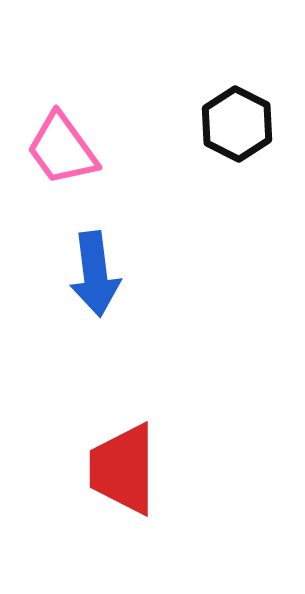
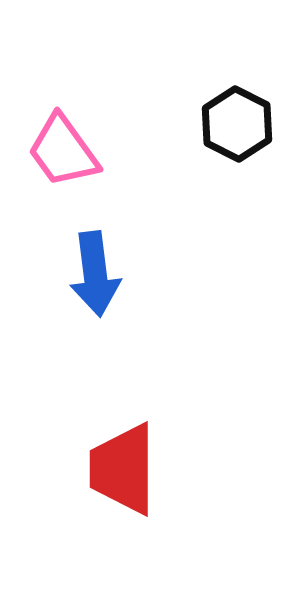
pink trapezoid: moved 1 px right, 2 px down
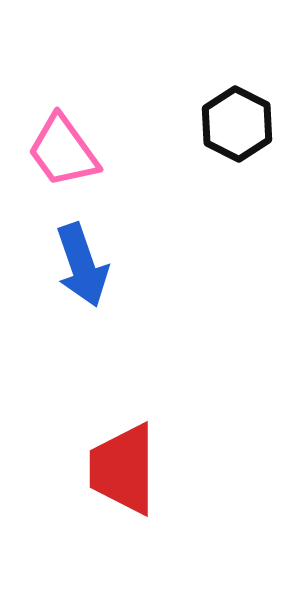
blue arrow: moved 13 px left, 9 px up; rotated 12 degrees counterclockwise
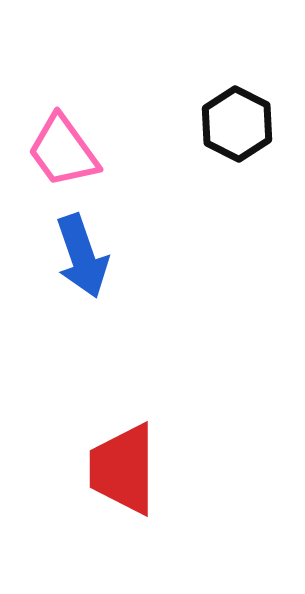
blue arrow: moved 9 px up
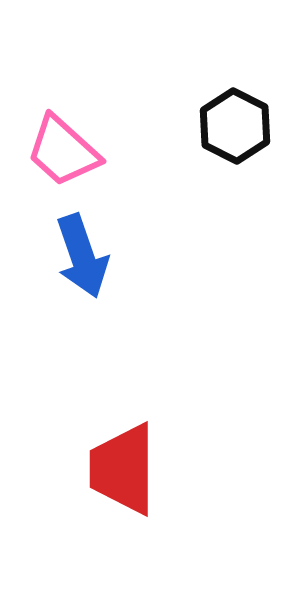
black hexagon: moved 2 px left, 2 px down
pink trapezoid: rotated 12 degrees counterclockwise
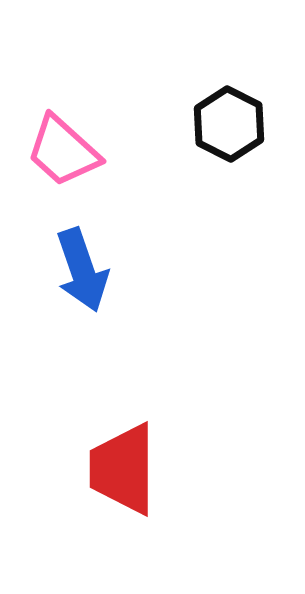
black hexagon: moved 6 px left, 2 px up
blue arrow: moved 14 px down
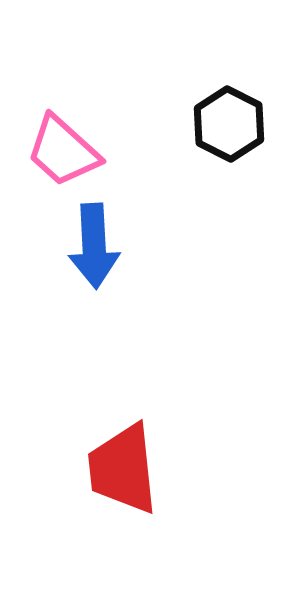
blue arrow: moved 12 px right, 24 px up; rotated 16 degrees clockwise
red trapezoid: rotated 6 degrees counterclockwise
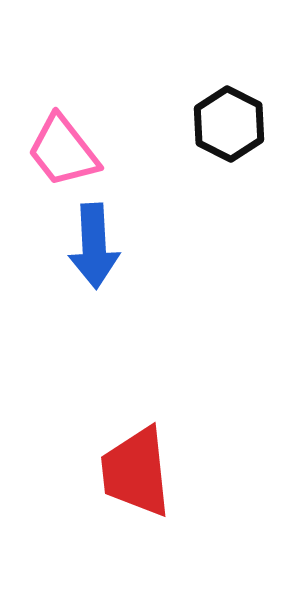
pink trapezoid: rotated 10 degrees clockwise
red trapezoid: moved 13 px right, 3 px down
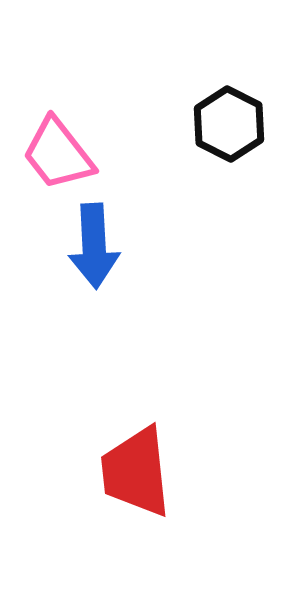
pink trapezoid: moved 5 px left, 3 px down
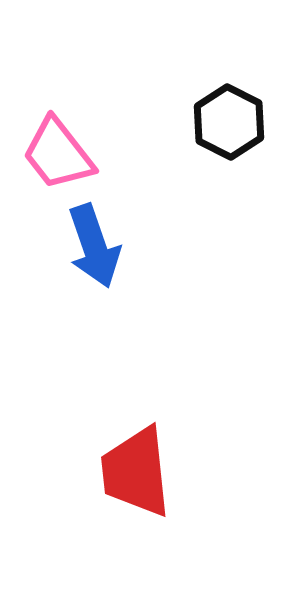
black hexagon: moved 2 px up
blue arrow: rotated 16 degrees counterclockwise
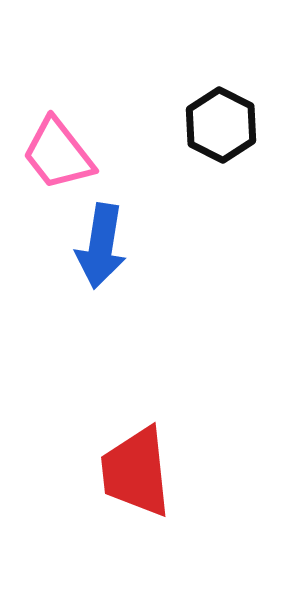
black hexagon: moved 8 px left, 3 px down
blue arrow: moved 7 px right; rotated 28 degrees clockwise
